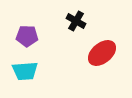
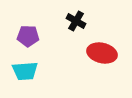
purple pentagon: moved 1 px right
red ellipse: rotated 52 degrees clockwise
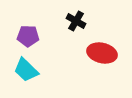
cyan trapezoid: moved 1 px right, 1 px up; rotated 48 degrees clockwise
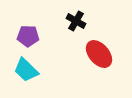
red ellipse: moved 3 px left, 1 px down; rotated 36 degrees clockwise
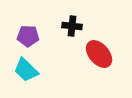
black cross: moved 4 px left, 5 px down; rotated 24 degrees counterclockwise
